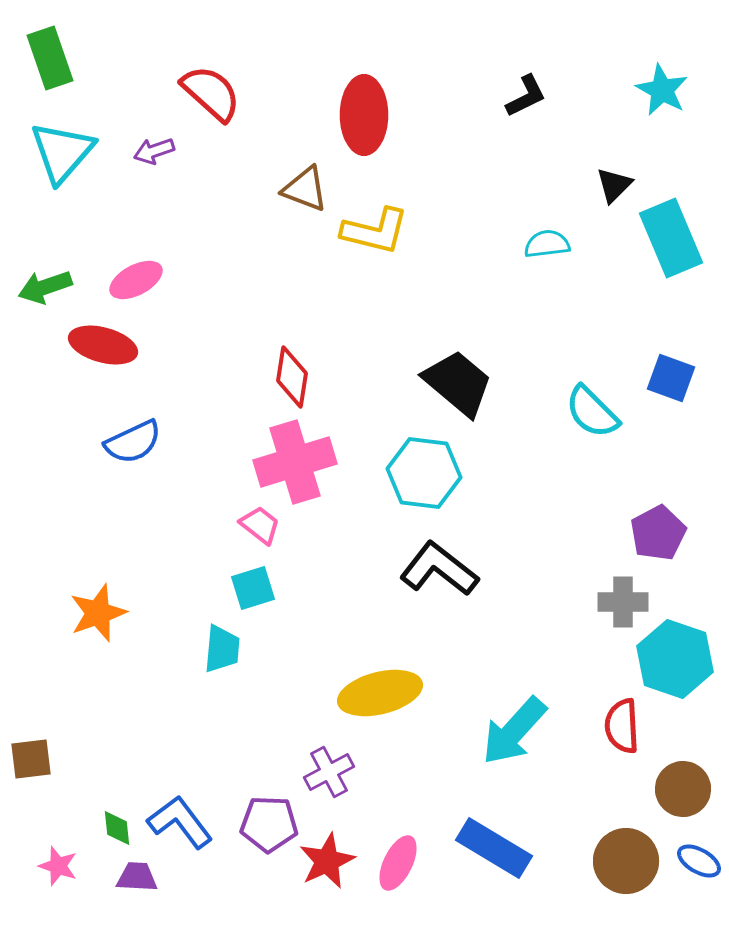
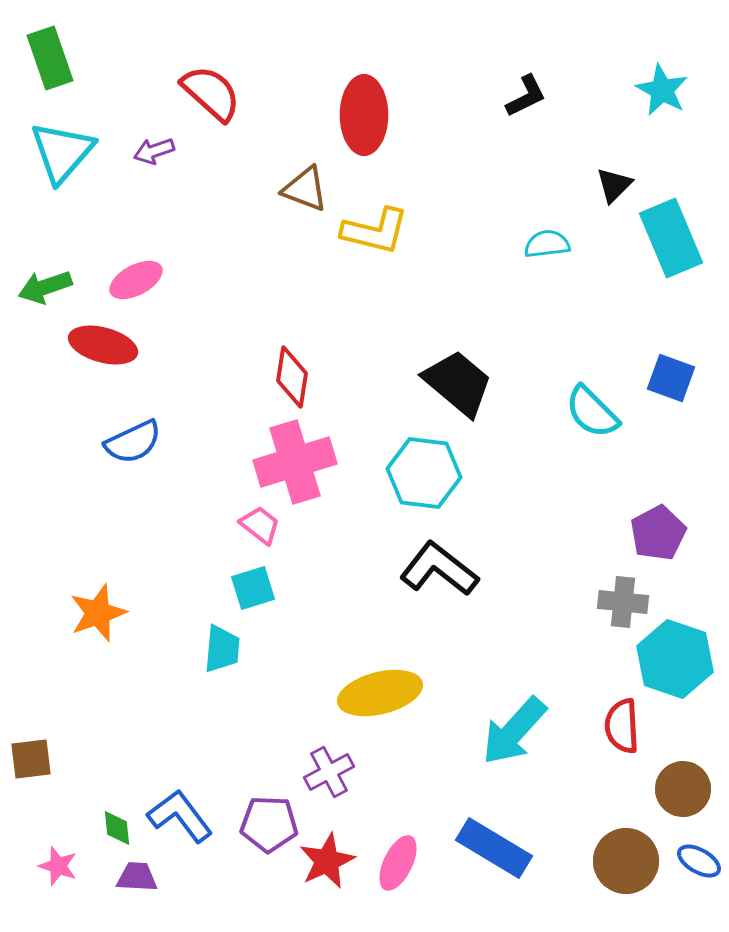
gray cross at (623, 602): rotated 6 degrees clockwise
blue L-shape at (180, 822): moved 6 px up
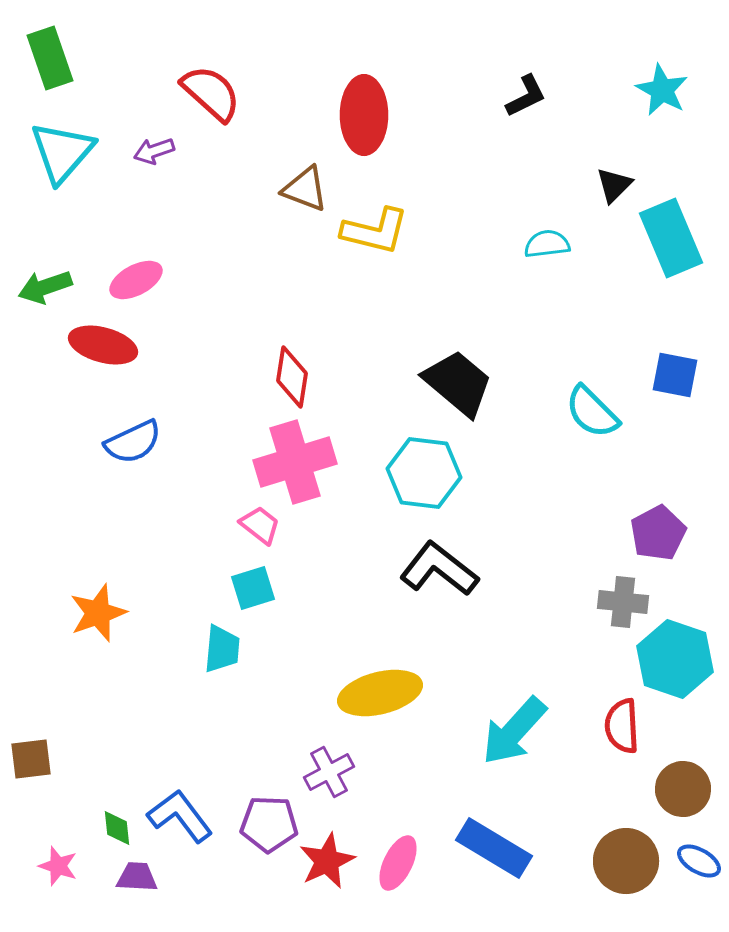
blue square at (671, 378): moved 4 px right, 3 px up; rotated 9 degrees counterclockwise
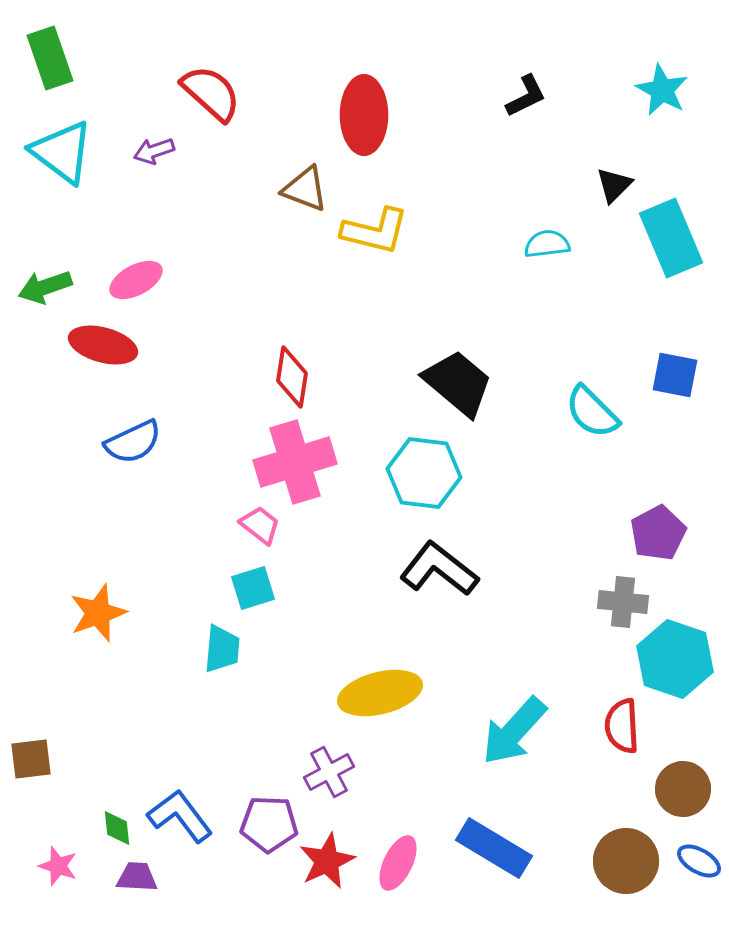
cyan triangle at (62, 152): rotated 34 degrees counterclockwise
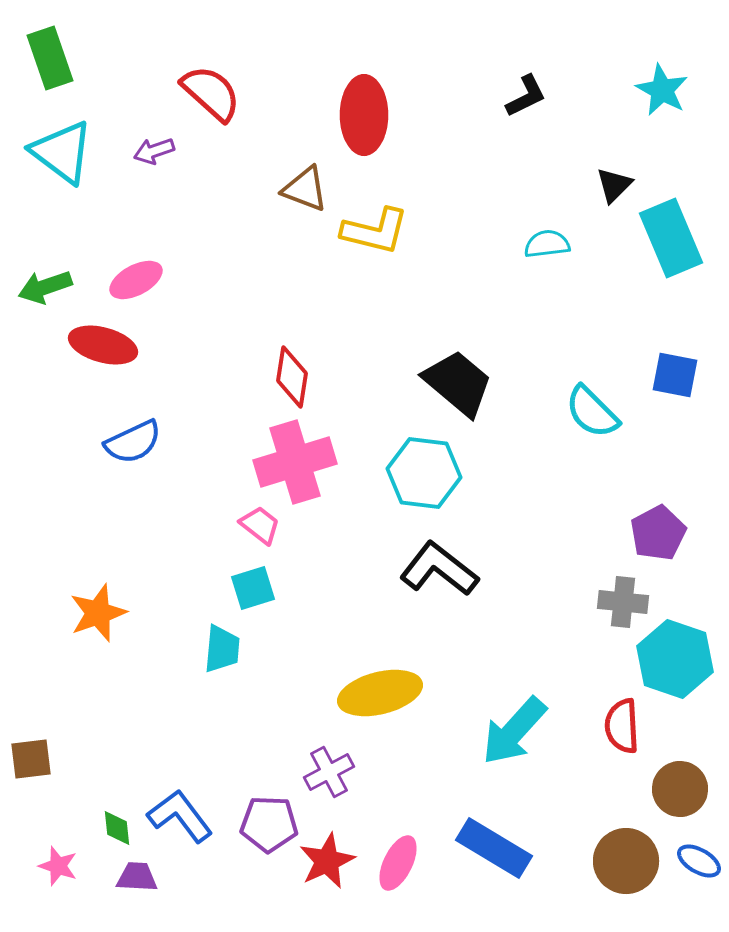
brown circle at (683, 789): moved 3 px left
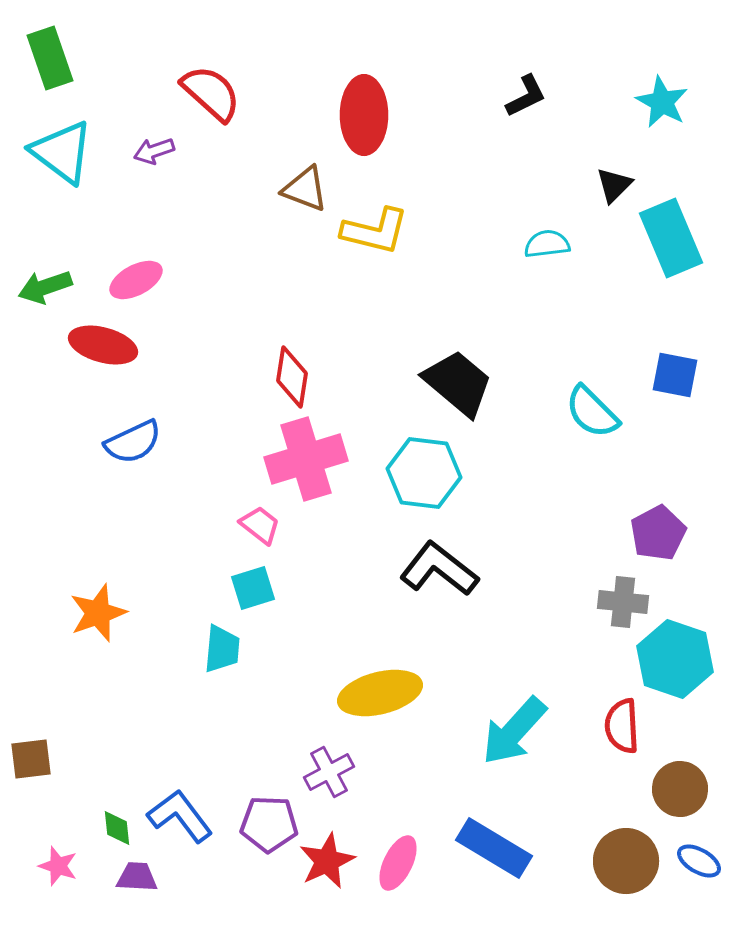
cyan star at (662, 90): moved 12 px down
pink cross at (295, 462): moved 11 px right, 3 px up
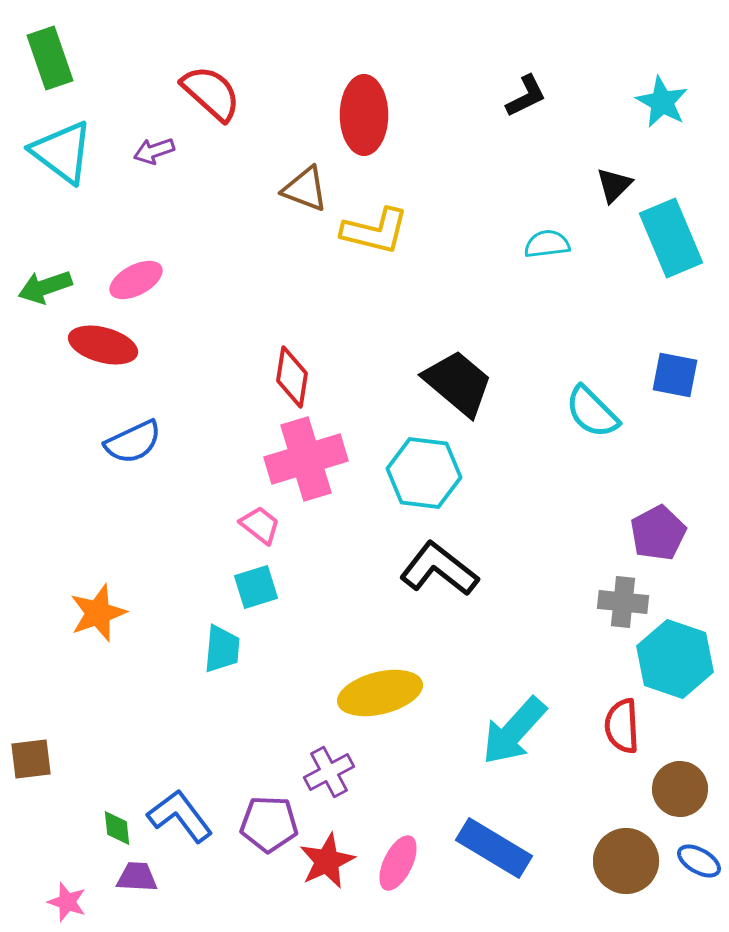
cyan square at (253, 588): moved 3 px right, 1 px up
pink star at (58, 866): moved 9 px right, 36 px down
